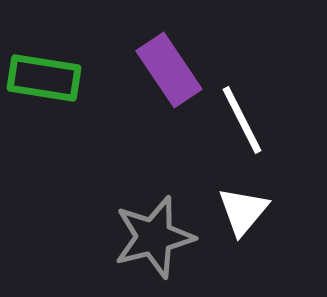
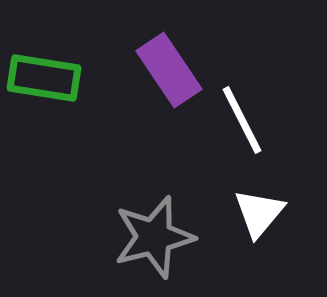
white triangle: moved 16 px right, 2 px down
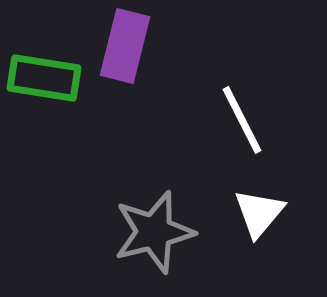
purple rectangle: moved 44 px left, 24 px up; rotated 48 degrees clockwise
gray star: moved 5 px up
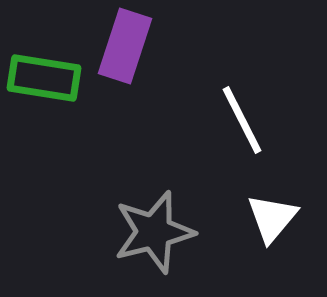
purple rectangle: rotated 4 degrees clockwise
white triangle: moved 13 px right, 5 px down
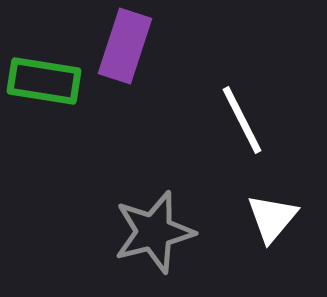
green rectangle: moved 3 px down
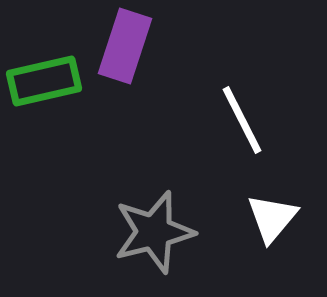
green rectangle: rotated 22 degrees counterclockwise
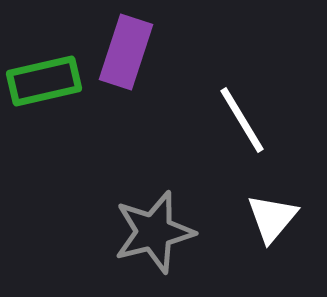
purple rectangle: moved 1 px right, 6 px down
white line: rotated 4 degrees counterclockwise
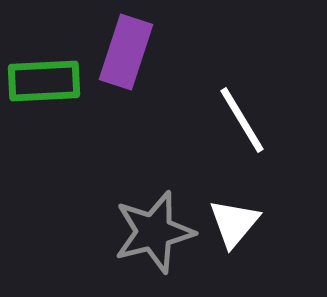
green rectangle: rotated 10 degrees clockwise
white triangle: moved 38 px left, 5 px down
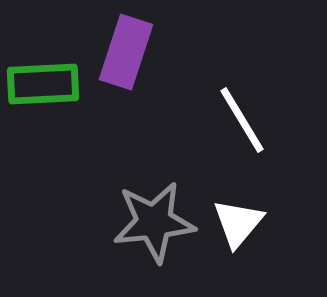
green rectangle: moved 1 px left, 3 px down
white triangle: moved 4 px right
gray star: moved 10 px up; rotated 8 degrees clockwise
